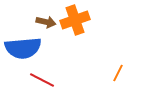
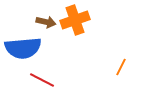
orange line: moved 3 px right, 6 px up
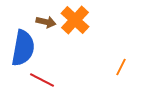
orange cross: rotated 28 degrees counterclockwise
blue semicircle: rotated 75 degrees counterclockwise
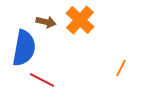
orange cross: moved 5 px right
blue semicircle: moved 1 px right
orange line: moved 1 px down
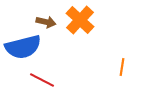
blue semicircle: moved 1 px left, 1 px up; rotated 66 degrees clockwise
orange line: moved 1 px right, 1 px up; rotated 18 degrees counterclockwise
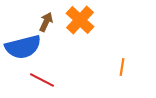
brown arrow: rotated 78 degrees counterclockwise
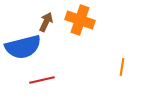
orange cross: rotated 24 degrees counterclockwise
red line: rotated 40 degrees counterclockwise
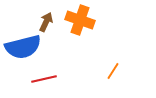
orange line: moved 9 px left, 4 px down; rotated 24 degrees clockwise
red line: moved 2 px right, 1 px up
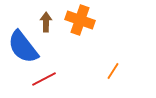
brown arrow: rotated 24 degrees counterclockwise
blue semicircle: rotated 66 degrees clockwise
red line: rotated 15 degrees counterclockwise
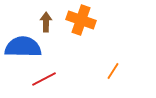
orange cross: moved 1 px right
blue semicircle: rotated 129 degrees clockwise
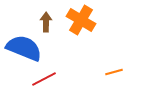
orange cross: rotated 12 degrees clockwise
blue semicircle: moved 1 px right, 1 px down; rotated 21 degrees clockwise
orange line: moved 1 px right, 1 px down; rotated 42 degrees clockwise
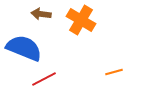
brown arrow: moved 5 px left, 8 px up; rotated 84 degrees counterclockwise
